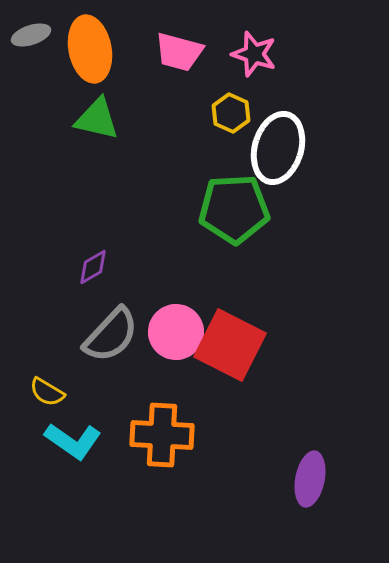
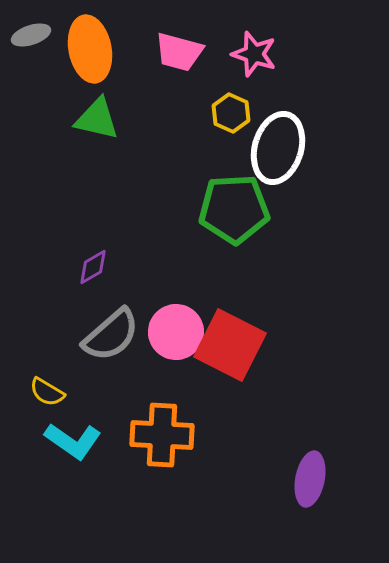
gray semicircle: rotated 6 degrees clockwise
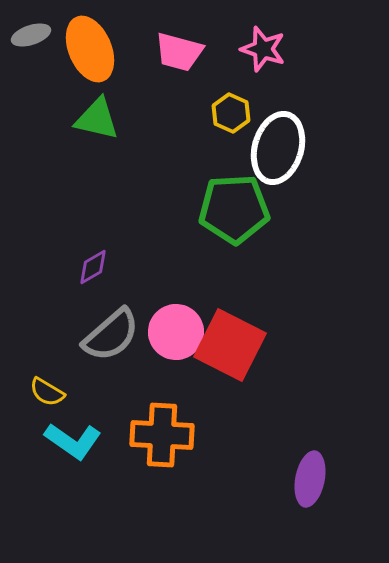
orange ellipse: rotated 12 degrees counterclockwise
pink star: moved 9 px right, 5 px up
